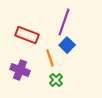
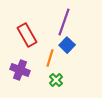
red rectangle: rotated 40 degrees clockwise
orange line: rotated 36 degrees clockwise
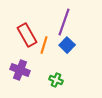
orange line: moved 6 px left, 13 px up
green cross: rotated 24 degrees counterclockwise
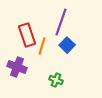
purple line: moved 3 px left
red rectangle: rotated 10 degrees clockwise
orange line: moved 2 px left, 1 px down
purple cross: moved 3 px left, 3 px up
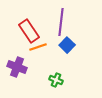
purple line: rotated 12 degrees counterclockwise
red rectangle: moved 2 px right, 4 px up; rotated 15 degrees counterclockwise
orange line: moved 4 px left, 1 px down; rotated 54 degrees clockwise
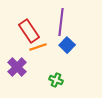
purple cross: rotated 24 degrees clockwise
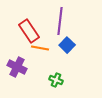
purple line: moved 1 px left, 1 px up
orange line: moved 2 px right, 1 px down; rotated 30 degrees clockwise
purple cross: rotated 18 degrees counterclockwise
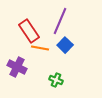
purple line: rotated 16 degrees clockwise
blue square: moved 2 px left
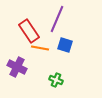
purple line: moved 3 px left, 2 px up
blue square: rotated 28 degrees counterclockwise
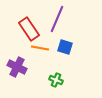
red rectangle: moved 2 px up
blue square: moved 2 px down
